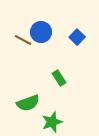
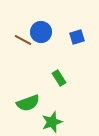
blue square: rotated 28 degrees clockwise
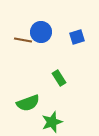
brown line: rotated 18 degrees counterclockwise
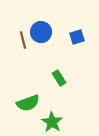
brown line: rotated 66 degrees clockwise
green star: rotated 20 degrees counterclockwise
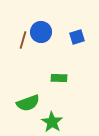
brown line: rotated 30 degrees clockwise
green rectangle: rotated 56 degrees counterclockwise
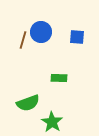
blue square: rotated 21 degrees clockwise
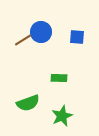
brown line: rotated 42 degrees clockwise
green star: moved 10 px right, 6 px up; rotated 15 degrees clockwise
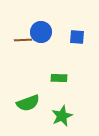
brown line: rotated 30 degrees clockwise
